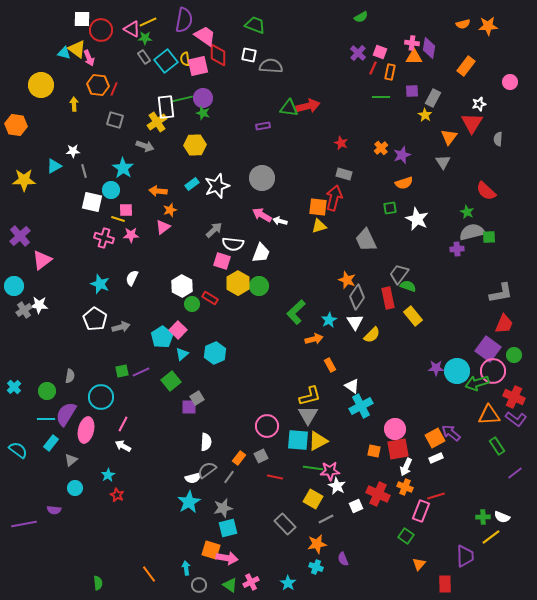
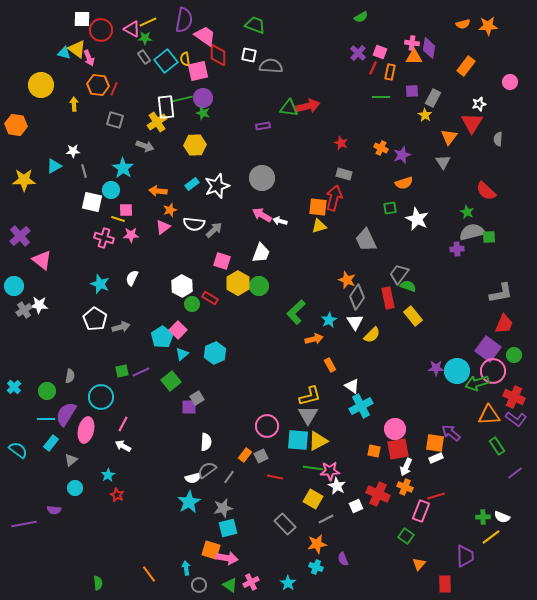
pink square at (198, 66): moved 5 px down
orange cross at (381, 148): rotated 24 degrees counterclockwise
white semicircle at (233, 244): moved 39 px left, 20 px up
pink triangle at (42, 260): rotated 45 degrees counterclockwise
orange square at (435, 438): moved 5 px down; rotated 36 degrees clockwise
orange rectangle at (239, 458): moved 6 px right, 3 px up
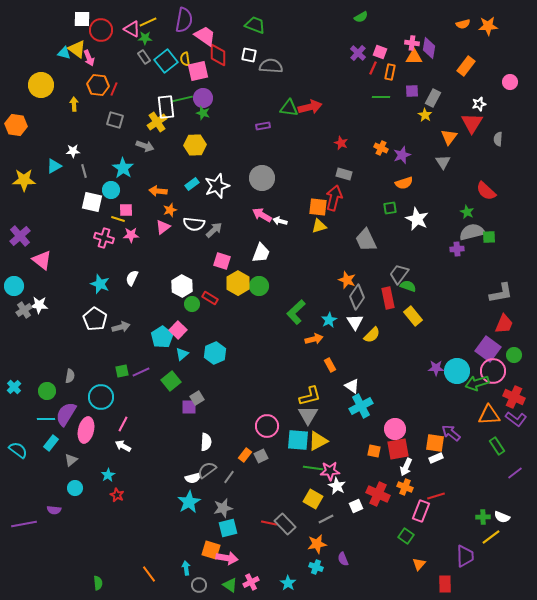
red arrow at (308, 106): moved 2 px right, 1 px down
red line at (275, 477): moved 6 px left, 46 px down
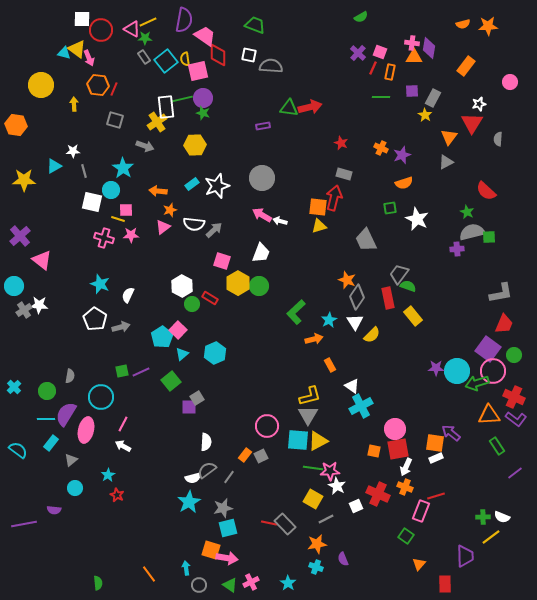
gray triangle at (443, 162): moved 3 px right; rotated 35 degrees clockwise
white semicircle at (132, 278): moved 4 px left, 17 px down
